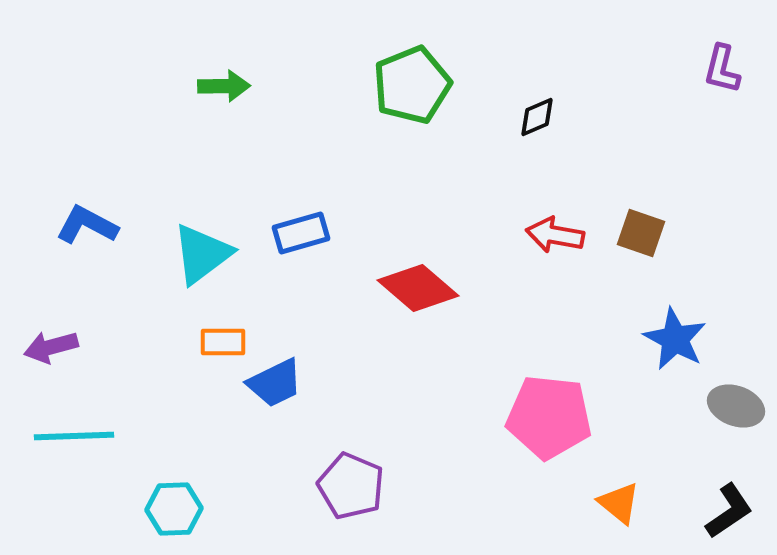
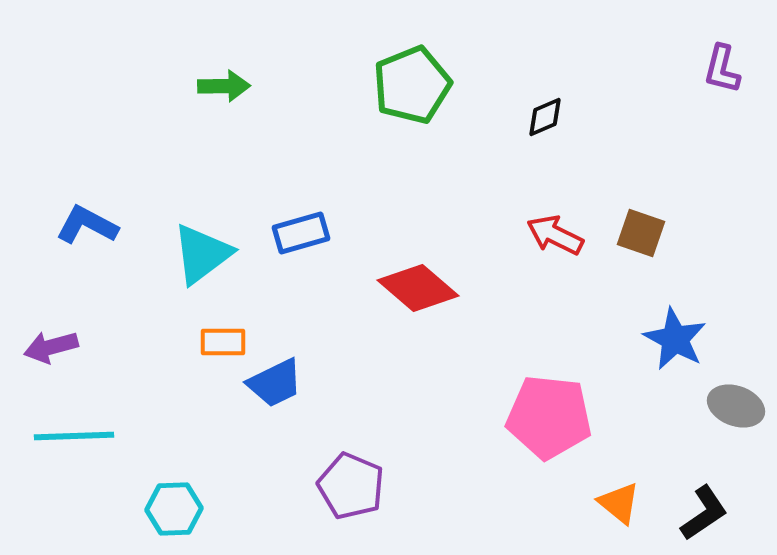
black diamond: moved 8 px right
red arrow: rotated 16 degrees clockwise
black L-shape: moved 25 px left, 2 px down
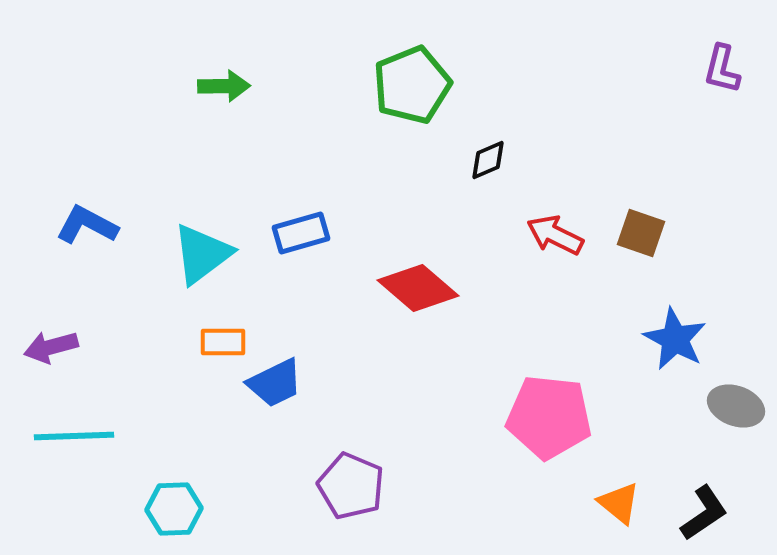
black diamond: moved 57 px left, 43 px down
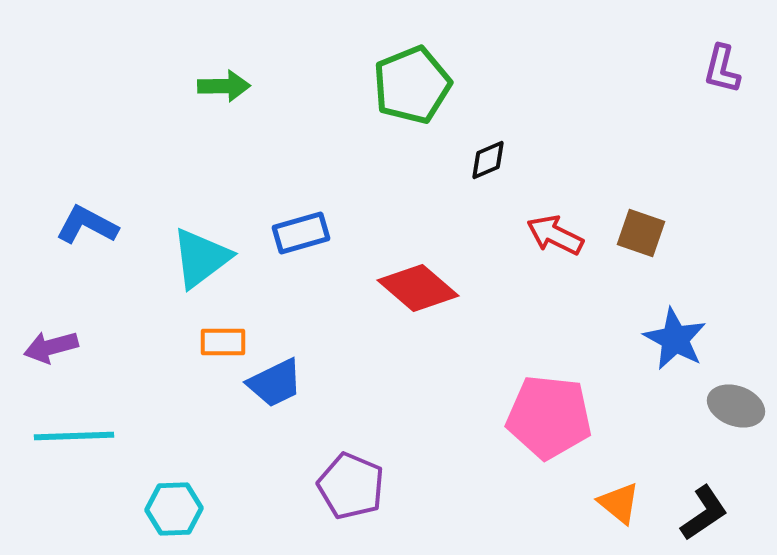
cyan triangle: moved 1 px left, 4 px down
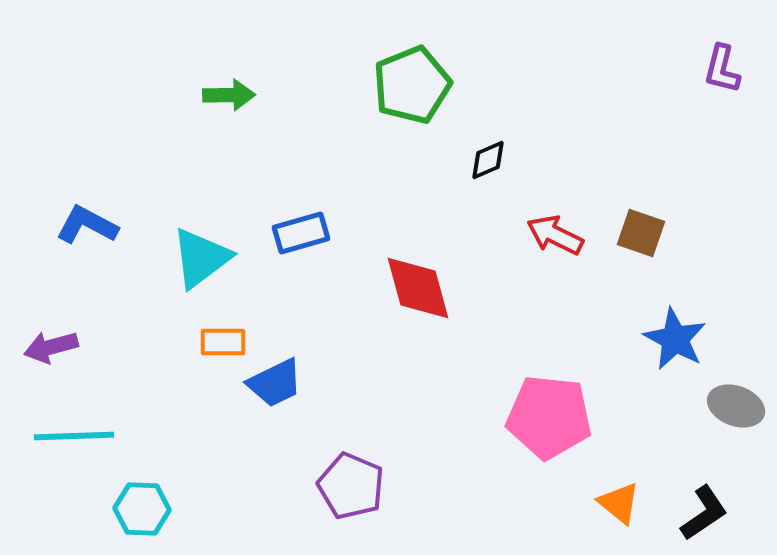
green arrow: moved 5 px right, 9 px down
red diamond: rotated 34 degrees clockwise
cyan hexagon: moved 32 px left; rotated 4 degrees clockwise
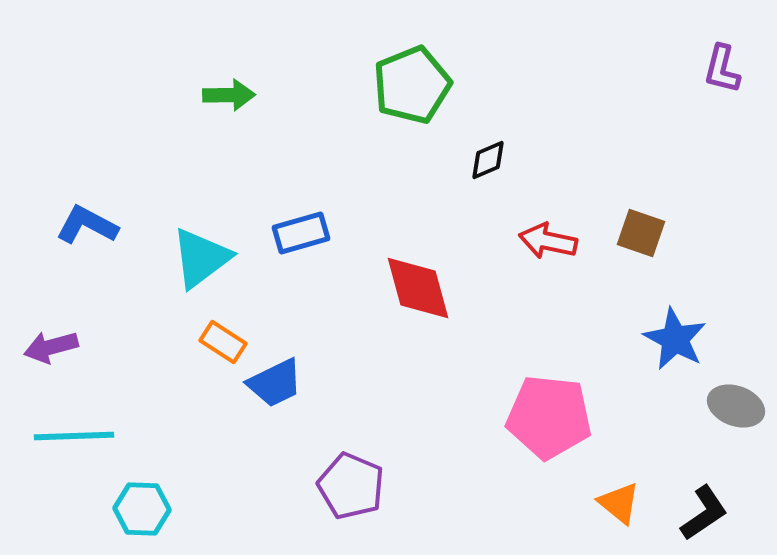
red arrow: moved 7 px left, 6 px down; rotated 14 degrees counterclockwise
orange rectangle: rotated 33 degrees clockwise
